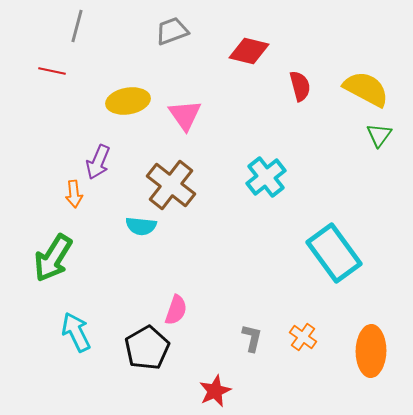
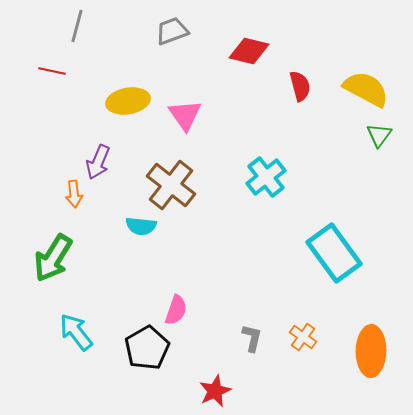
cyan arrow: rotated 12 degrees counterclockwise
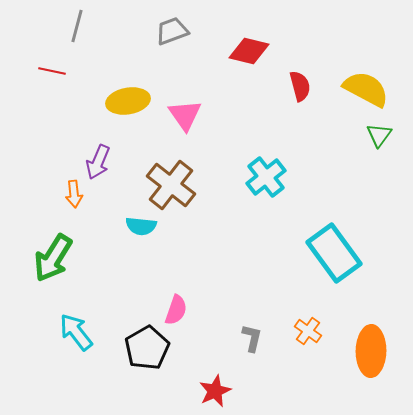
orange cross: moved 5 px right, 6 px up
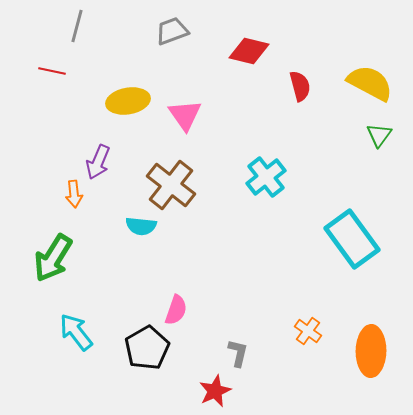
yellow semicircle: moved 4 px right, 6 px up
cyan rectangle: moved 18 px right, 14 px up
gray L-shape: moved 14 px left, 15 px down
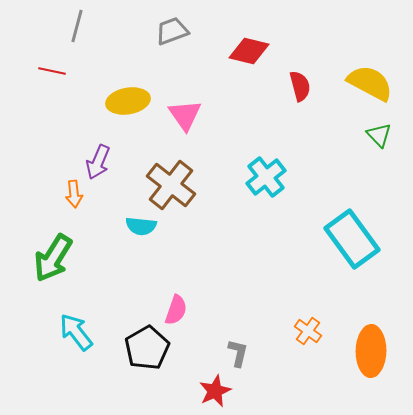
green triangle: rotated 20 degrees counterclockwise
